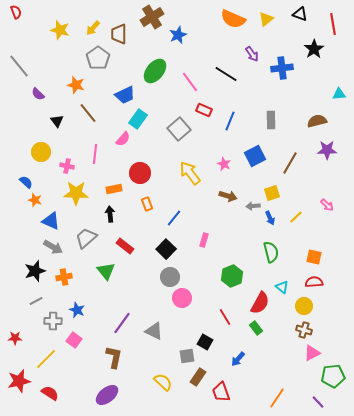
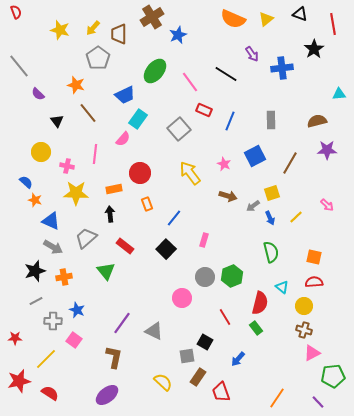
gray arrow at (253, 206): rotated 32 degrees counterclockwise
gray circle at (170, 277): moved 35 px right
red semicircle at (260, 303): rotated 15 degrees counterclockwise
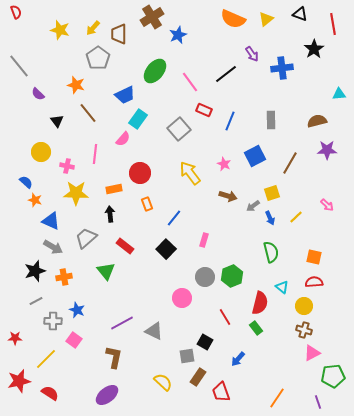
black line at (226, 74): rotated 70 degrees counterclockwise
purple line at (122, 323): rotated 25 degrees clockwise
purple line at (318, 402): rotated 24 degrees clockwise
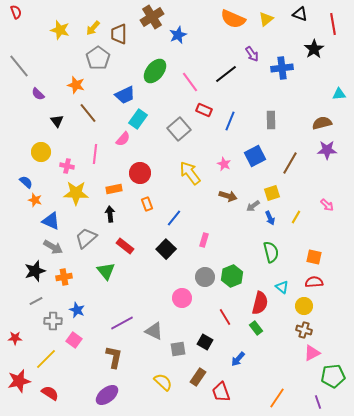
brown semicircle at (317, 121): moved 5 px right, 2 px down
yellow line at (296, 217): rotated 16 degrees counterclockwise
gray square at (187, 356): moved 9 px left, 7 px up
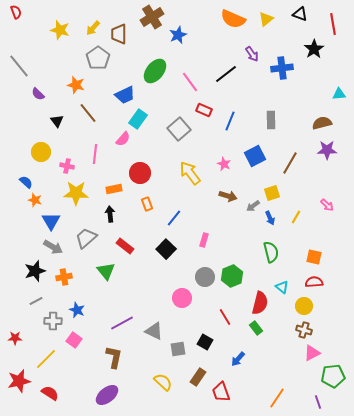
blue triangle at (51, 221): rotated 36 degrees clockwise
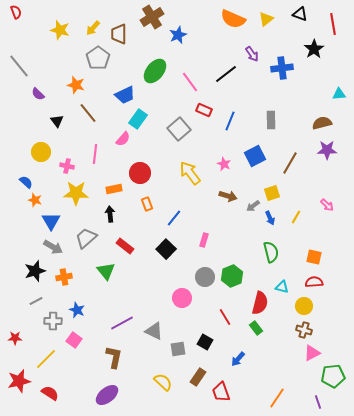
cyan triangle at (282, 287): rotated 24 degrees counterclockwise
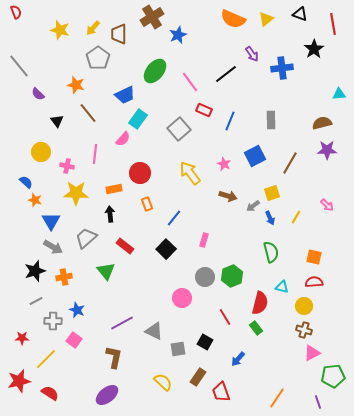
red star at (15, 338): moved 7 px right
